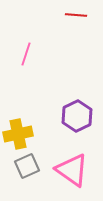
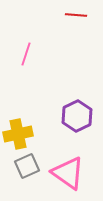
pink triangle: moved 4 px left, 3 px down
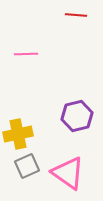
pink line: rotated 70 degrees clockwise
purple hexagon: rotated 12 degrees clockwise
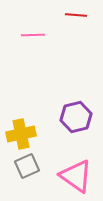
pink line: moved 7 px right, 19 px up
purple hexagon: moved 1 px left, 1 px down
yellow cross: moved 3 px right
pink triangle: moved 8 px right, 3 px down
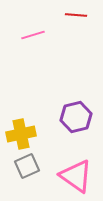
pink line: rotated 15 degrees counterclockwise
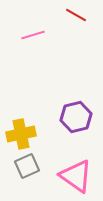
red line: rotated 25 degrees clockwise
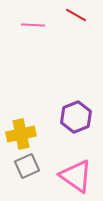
pink line: moved 10 px up; rotated 20 degrees clockwise
purple hexagon: rotated 8 degrees counterclockwise
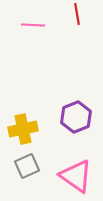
red line: moved 1 px right, 1 px up; rotated 50 degrees clockwise
yellow cross: moved 2 px right, 5 px up
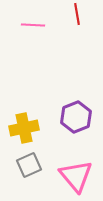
yellow cross: moved 1 px right, 1 px up
gray square: moved 2 px right, 1 px up
pink triangle: rotated 15 degrees clockwise
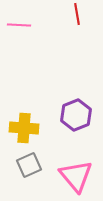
pink line: moved 14 px left
purple hexagon: moved 2 px up
yellow cross: rotated 16 degrees clockwise
